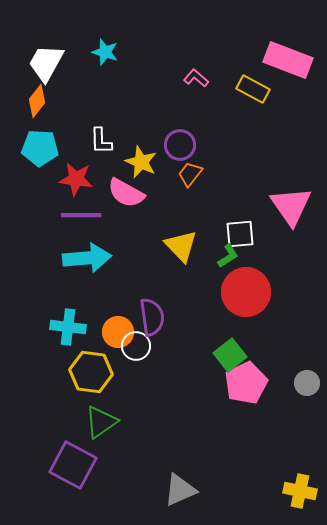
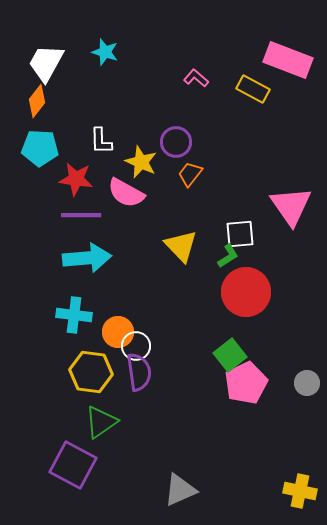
purple circle: moved 4 px left, 3 px up
purple semicircle: moved 13 px left, 55 px down
cyan cross: moved 6 px right, 12 px up
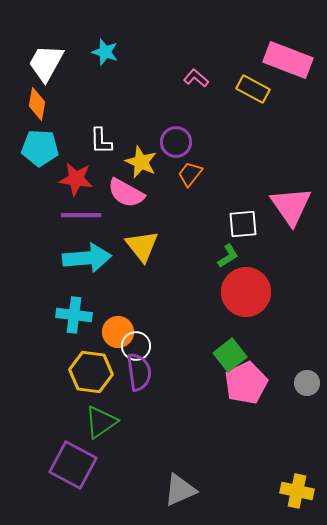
orange diamond: moved 3 px down; rotated 28 degrees counterclockwise
white square: moved 3 px right, 10 px up
yellow triangle: moved 39 px left; rotated 6 degrees clockwise
yellow cross: moved 3 px left
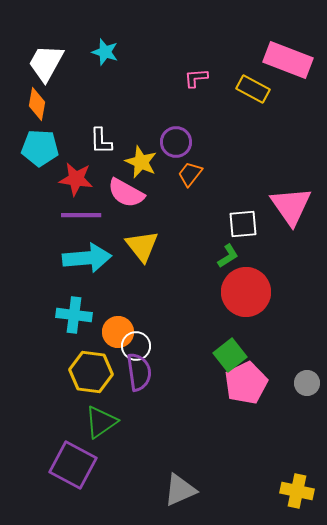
pink L-shape: rotated 45 degrees counterclockwise
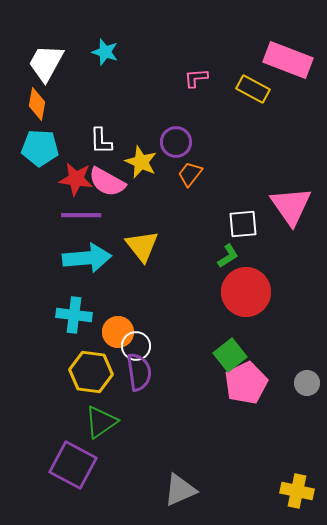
pink semicircle: moved 19 px left, 11 px up
